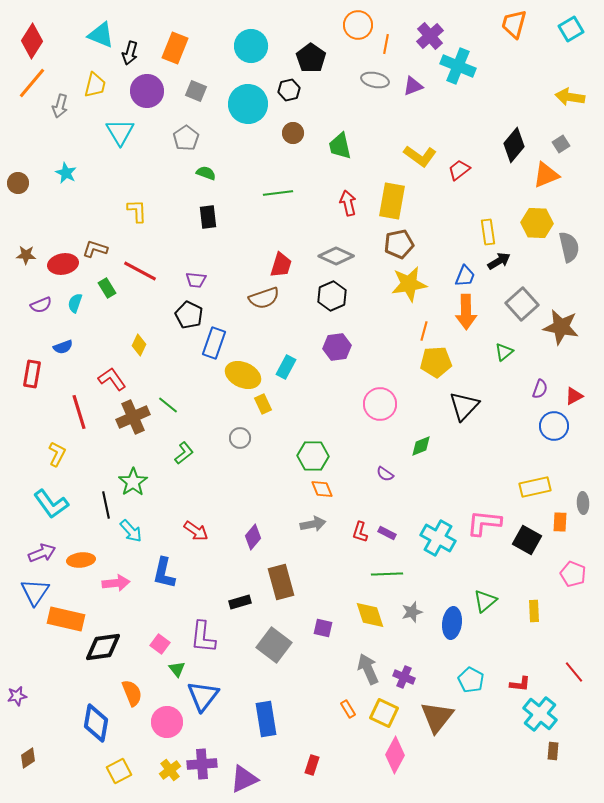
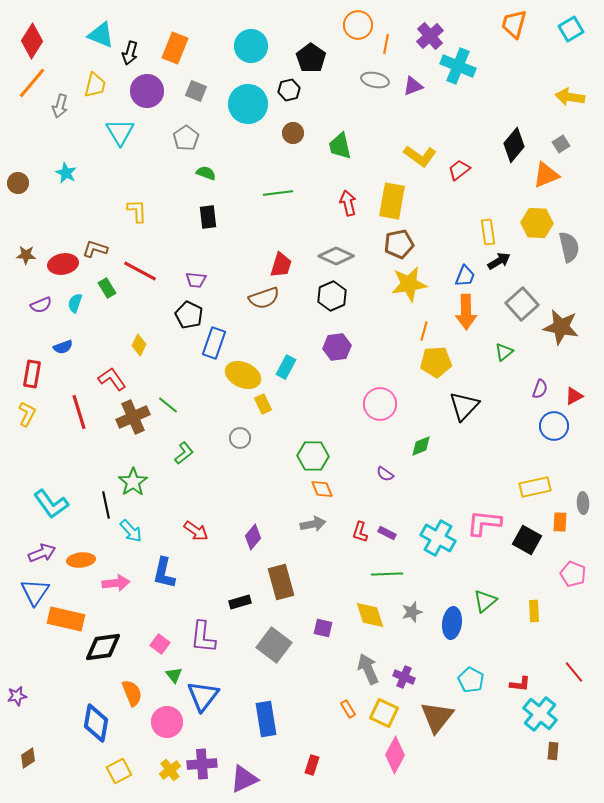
yellow L-shape at (57, 454): moved 30 px left, 40 px up
green triangle at (177, 669): moved 3 px left, 6 px down
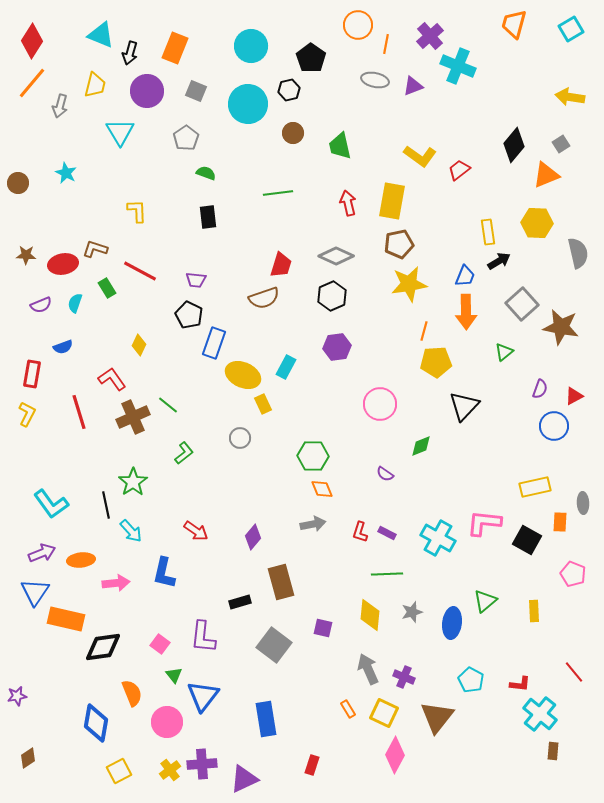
gray semicircle at (569, 247): moved 9 px right, 6 px down
yellow diamond at (370, 615): rotated 24 degrees clockwise
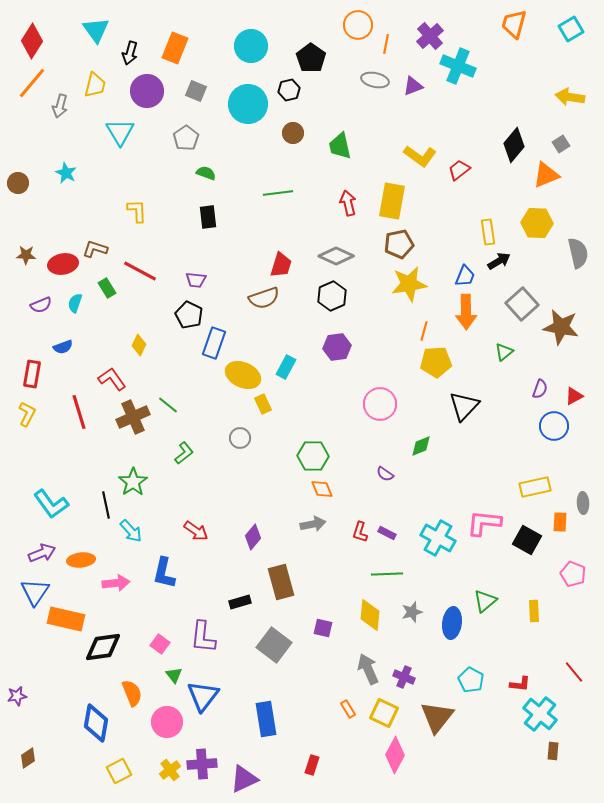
cyan triangle at (101, 35): moved 5 px left, 5 px up; rotated 32 degrees clockwise
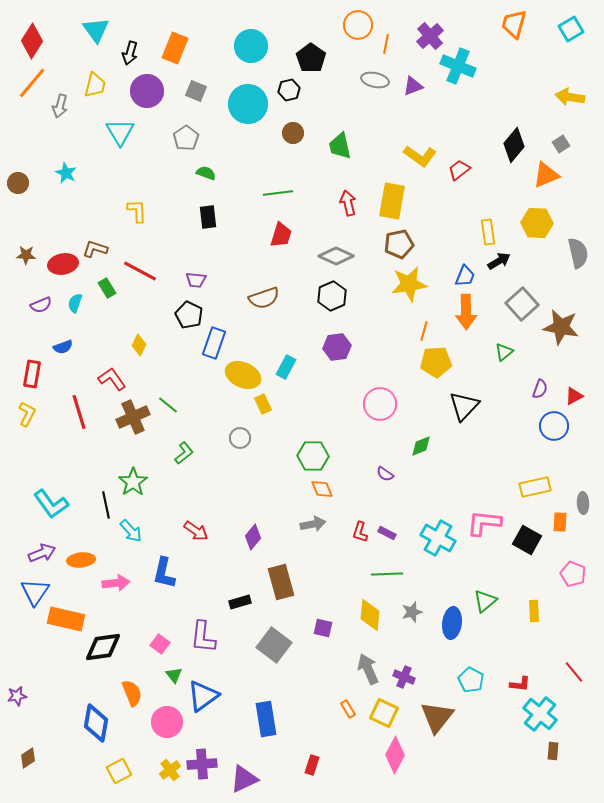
red trapezoid at (281, 265): moved 30 px up
blue triangle at (203, 696): rotated 16 degrees clockwise
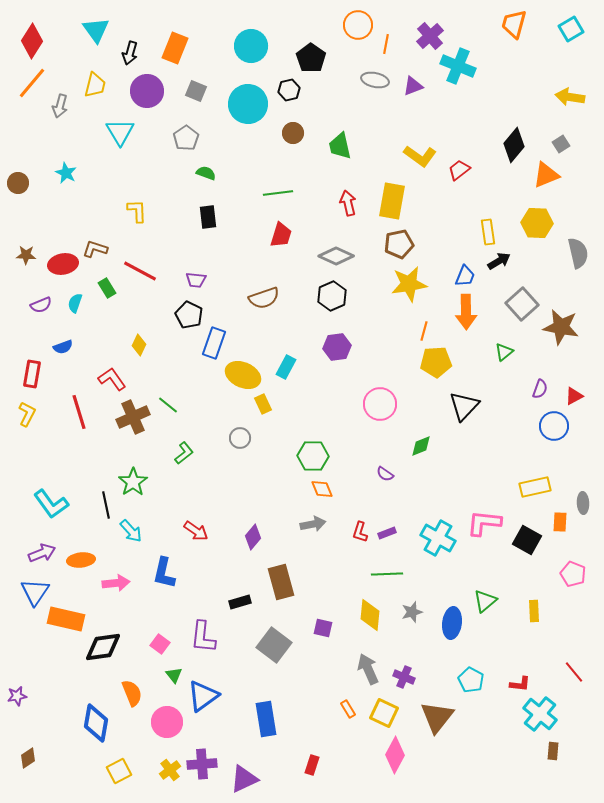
purple rectangle at (387, 533): rotated 48 degrees counterclockwise
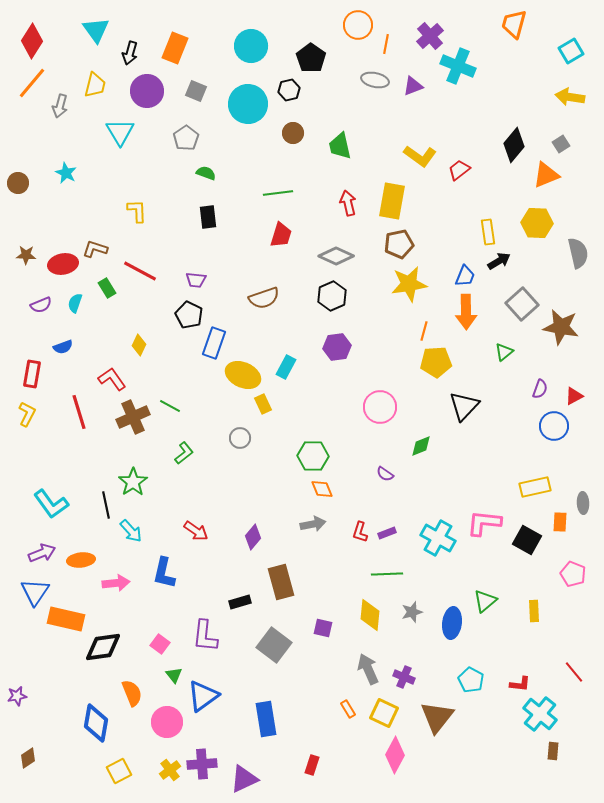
cyan square at (571, 29): moved 22 px down
pink circle at (380, 404): moved 3 px down
green line at (168, 405): moved 2 px right, 1 px down; rotated 10 degrees counterclockwise
purple L-shape at (203, 637): moved 2 px right, 1 px up
